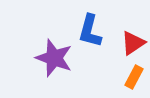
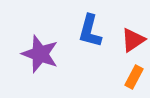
red triangle: moved 3 px up
purple star: moved 14 px left, 4 px up
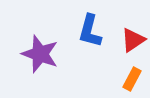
orange rectangle: moved 2 px left, 2 px down
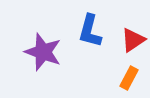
purple star: moved 3 px right, 2 px up
orange rectangle: moved 3 px left, 1 px up
